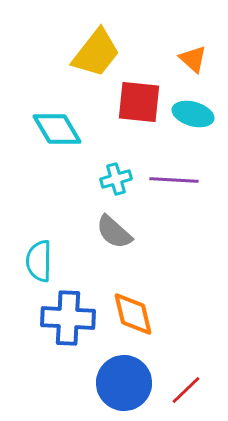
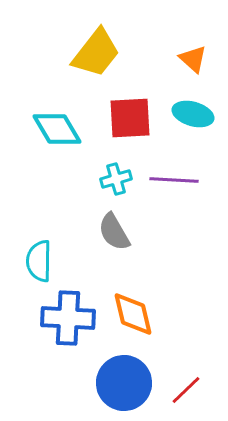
red square: moved 9 px left, 16 px down; rotated 9 degrees counterclockwise
gray semicircle: rotated 18 degrees clockwise
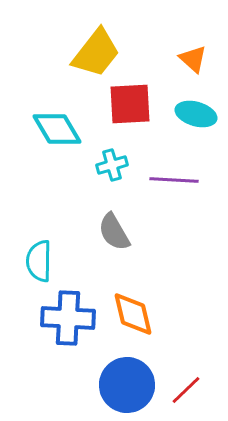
cyan ellipse: moved 3 px right
red square: moved 14 px up
cyan cross: moved 4 px left, 14 px up
blue circle: moved 3 px right, 2 px down
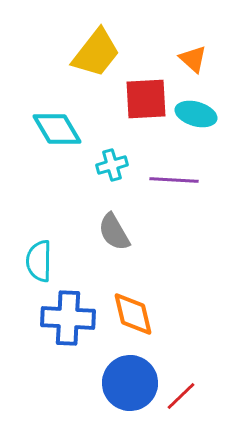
red square: moved 16 px right, 5 px up
blue circle: moved 3 px right, 2 px up
red line: moved 5 px left, 6 px down
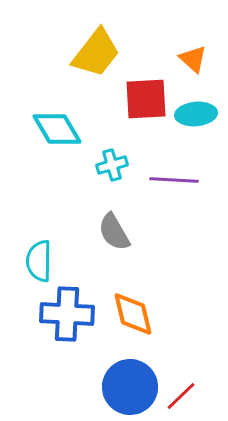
cyan ellipse: rotated 21 degrees counterclockwise
blue cross: moved 1 px left, 4 px up
blue circle: moved 4 px down
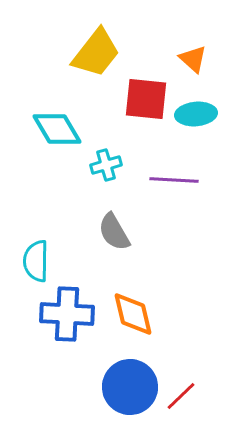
red square: rotated 9 degrees clockwise
cyan cross: moved 6 px left
cyan semicircle: moved 3 px left
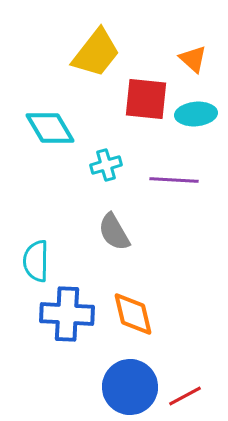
cyan diamond: moved 7 px left, 1 px up
red line: moved 4 px right; rotated 16 degrees clockwise
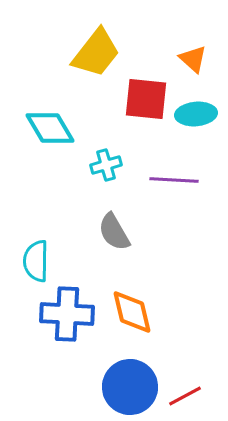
orange diamond: moved 1 px left, 2 px up
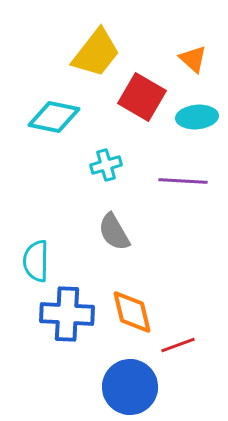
red square: moved 4 px left, 2 px up; rotated 24 degrees clockwise
cyan ellipse: moved 1 px right, 3 px down
cyan diamond: moved 4 px right, 11 px up; rotated 48 degrees counterclockwise
purple line: moved 9 px right, 1 px down
red line: moved 7 px left, 51 px up; rotated 8 degrees clockwise
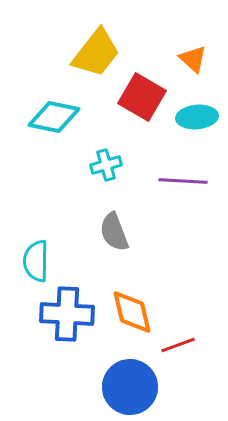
gray semicircle: rotated 9 degrees clockwise
